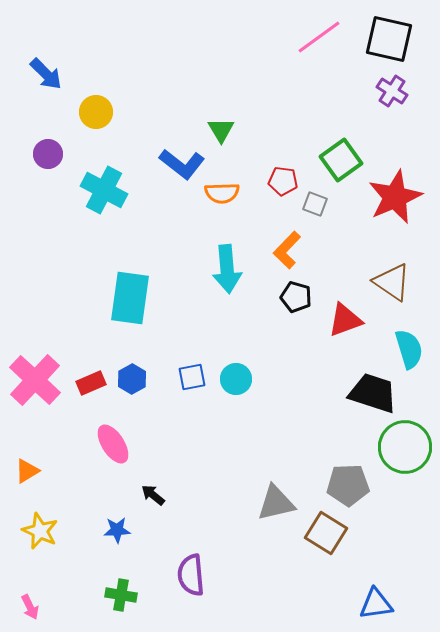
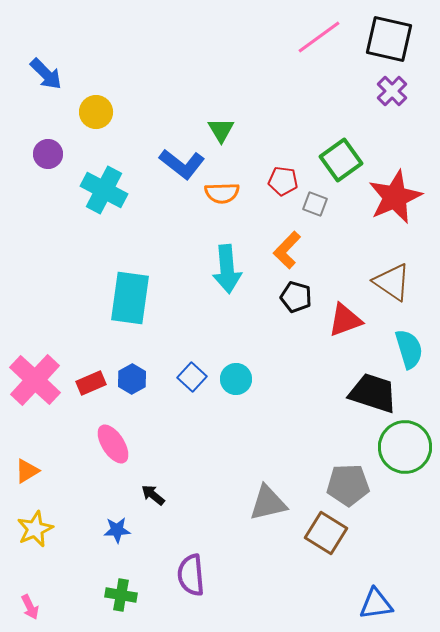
purple cross: rotated 12 degrees clockwise
blue square: rotated 36 degrees counterclockwise
gray triangle: moved 8 px left
yellow star: moved 5 px left, 2 px up; rotated 24 degrees clockwise
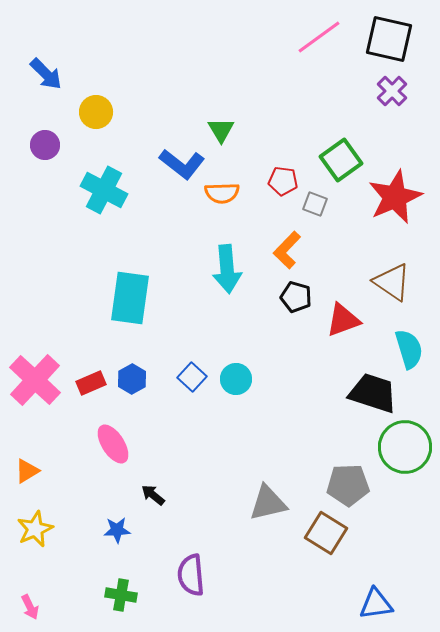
purple circle: moved 3 px left, 9 px up
red triangle: moved 2 px left
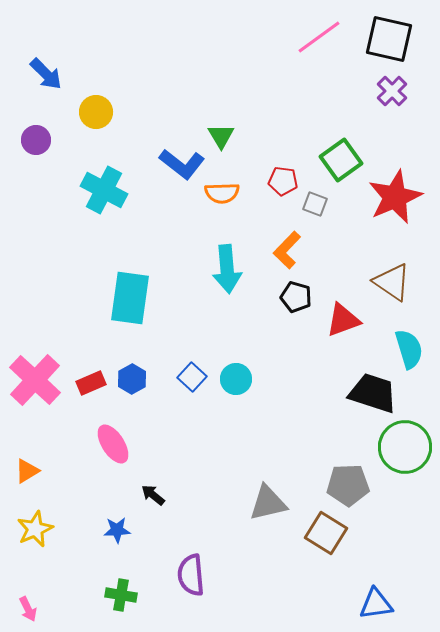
green triangle: moved 6 px down
purple circle: moved 9 px left, 5 px up
pink arrow: moved 2 px left, 2 px down
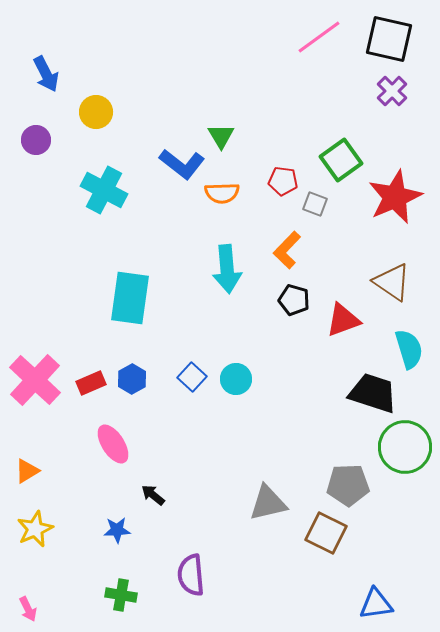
blue arrow: rotated 18 degrees clockwise
black pentagon: moved 2 px left, 3 px down
brown square: rotated 6 degrees counterclockwise
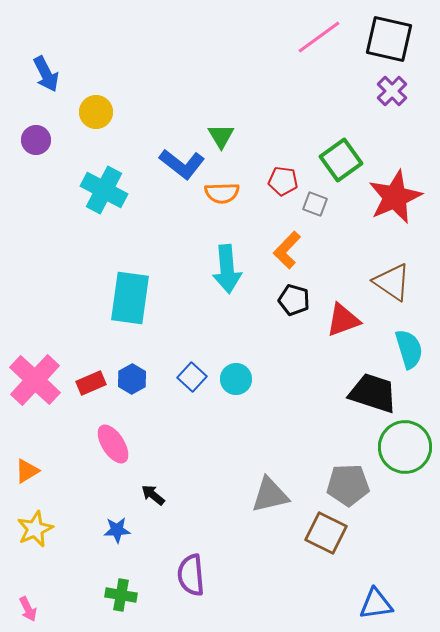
gray triangle: moved 2 px right, 8 px up
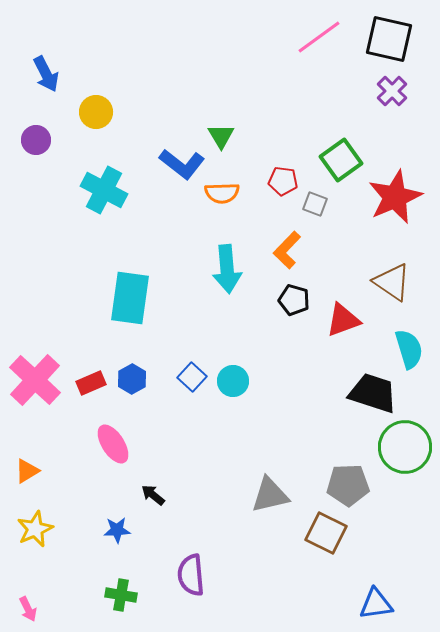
cyan circle: moved 3 px left, 2 px down
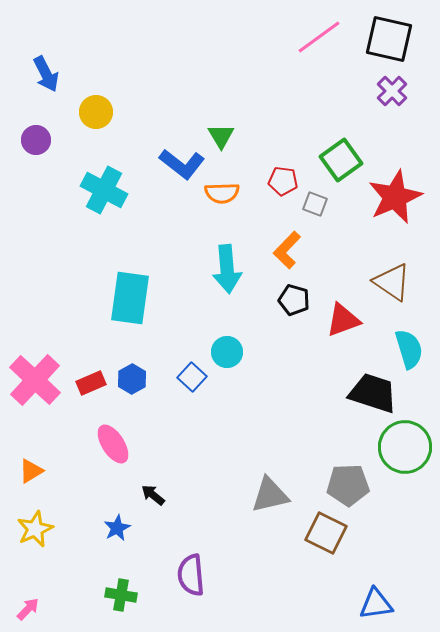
cyan circle: moved 6 px left, 29 px up
orange triangle: moved 4 px right
blue star: moved 2 px up; rotated 24 degrees counterclockwise
pink arrow: rotated 110 degrees counterclockwise
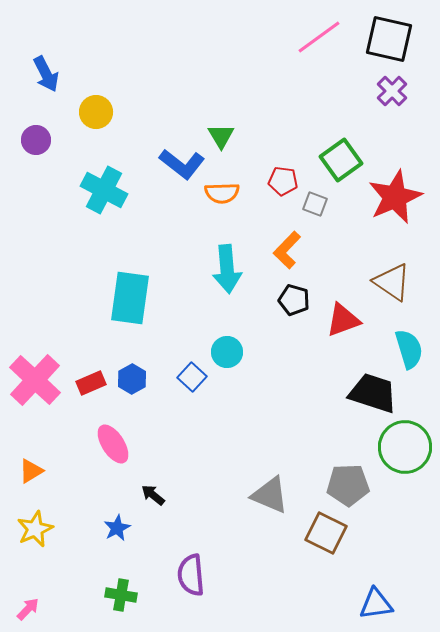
gray triangle: rotated 36 degrees clockwise
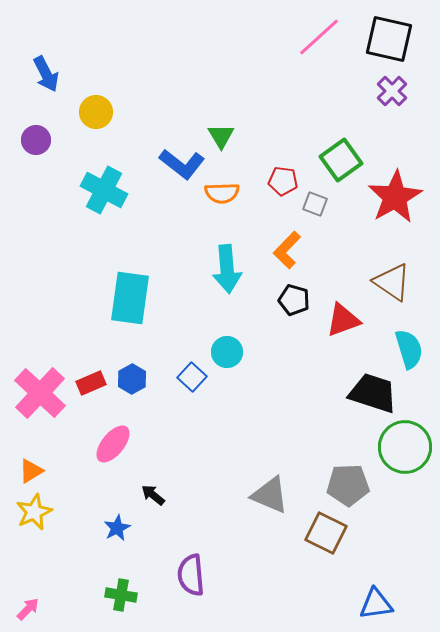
pink line: rotated 6 degrees counterclockwise
red star: rotated 6 degrees counterclockwise
pink cross: moved 5 px right, 13 px down
pink ellipse: rotated 72 degrees clockwise
yellow star: moved 1 px left, 17 px up
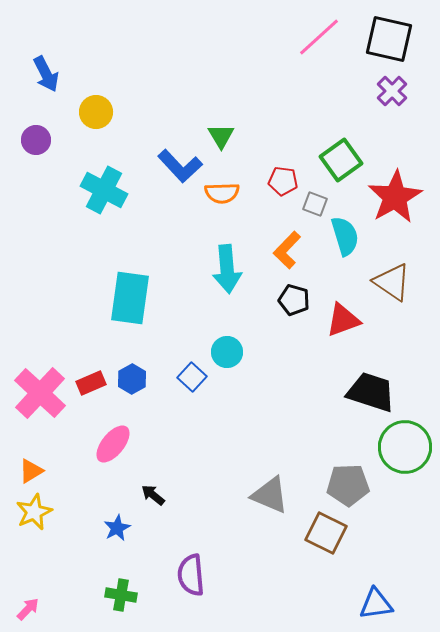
blue L-shape: moved 2 px left, 2 px down; rotated 9 degrees clockwise
cyan semicircle: moved 64 px left, 113 px up
black trapezoid: moved 2 px left, 1 px up
